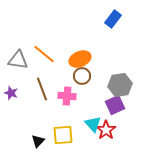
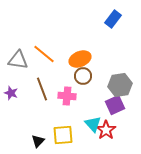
brown circle: moved 1 px right
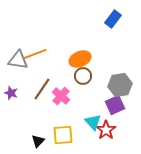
orange line: moved 9 px left; rotated 60 degrees counterclockwise
brown line: rotated 55 degrees clockwise
pink cross: moved 6 px left; rotated 36 degrees clockwise
cyan triangle: moved 2 px up
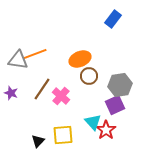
brown circle: moved 6 px right
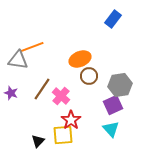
orange line: moved 3 px left, 7 px up
purple square: moved 2 px left
cyan triangle: moved 18 px right, 7 px down
red star: moved 35 px left, 10 px up
